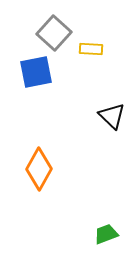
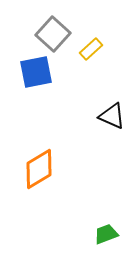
gray square: moved 1 px left, 1 px down
yellow rectangle: rotated 45 degrees counterclockwise
black triangle: rotated 20 degrees counterclockwise
orange diamond: rotated 30 degrees clockwise
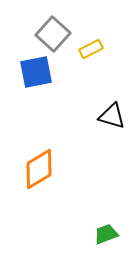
yellow rectangle: rotated 15 degrees clockwise
black triangle: rotated 8 degrees counterclockwise
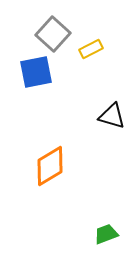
orange diamond: moved 11 px right, 3 px up
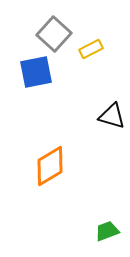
gray square: moved 1 px right
green trapezoid: moved 1 px right, 3 px up
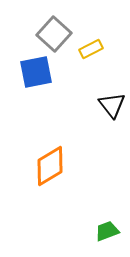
black triangle: moved 11 px up; rotated 36 degrees clockwise
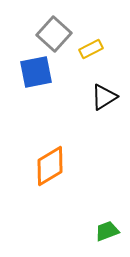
black triangle: moved 8 px left, 8 px up; rotated 36 degrees clockwise
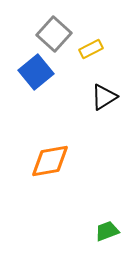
blue square: rotated 28 degrees counterclockwise
orange diamond: moved 5 px up; rotated 21 degrees clockwise
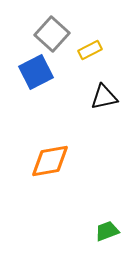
gray square: moved 2 px left
yellow rectangle: moved 1 px left, 1 px down
blue square: rotated 12 degrees clockwise
black triangle: rotated 20 degrees clockwise
